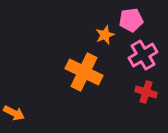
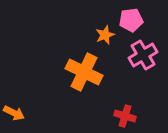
red cross: moved 21 px left, 24 px down
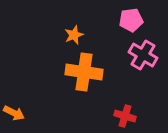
orange star: moved 31 px left
pink cross: rotated 28 degrees counterclockwise
orange cross: rotated 18 degrees counterclockwise
